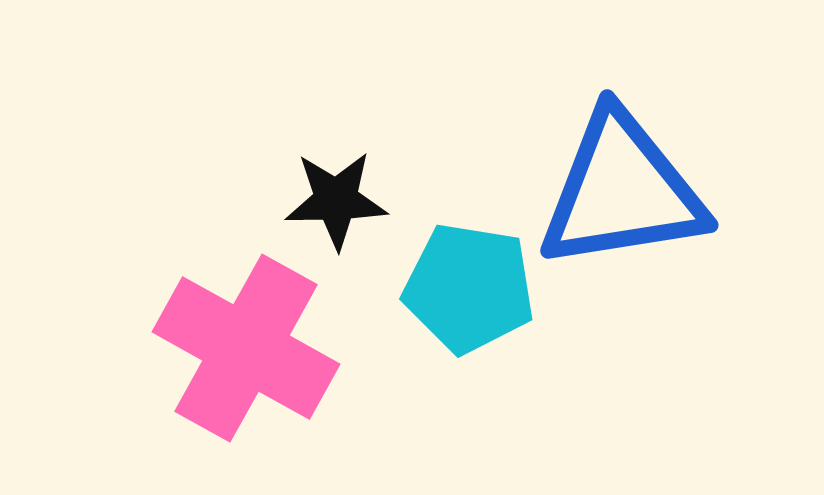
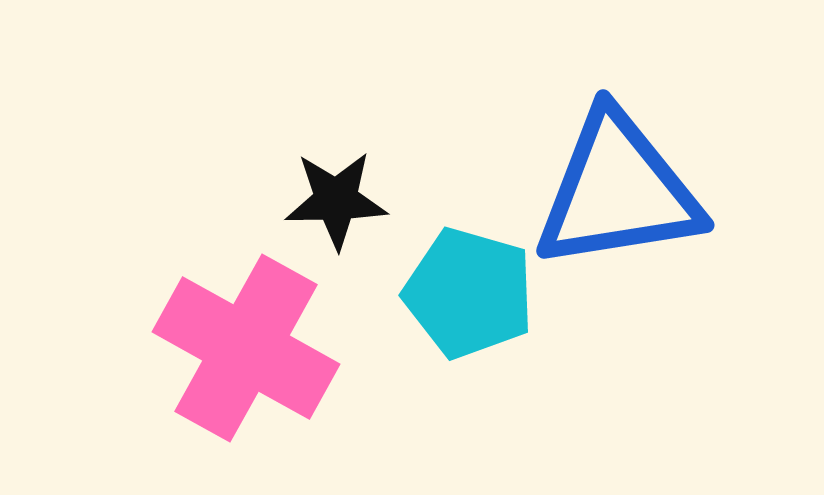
blue triangle: moved 4 px left
cyan pentagon: moved 5 px down; rotated 7 degrees clockwise
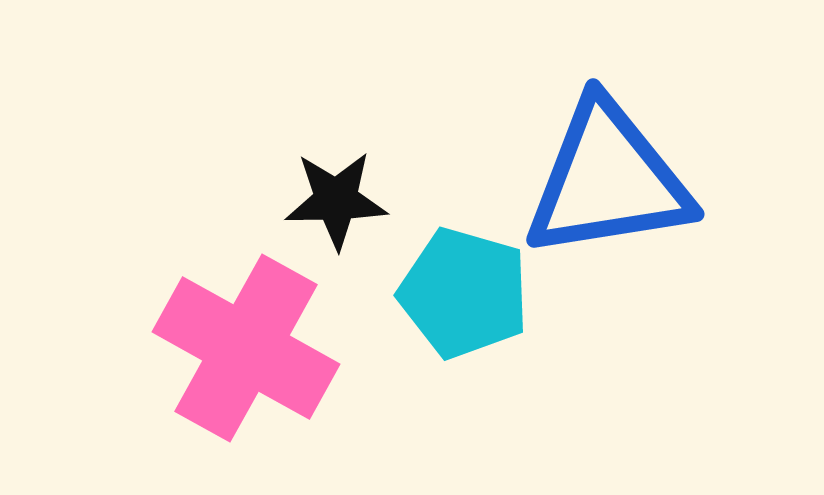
blue triangle: moved 10 px left, 11 px up
cyan pentagon: moved 5 px left
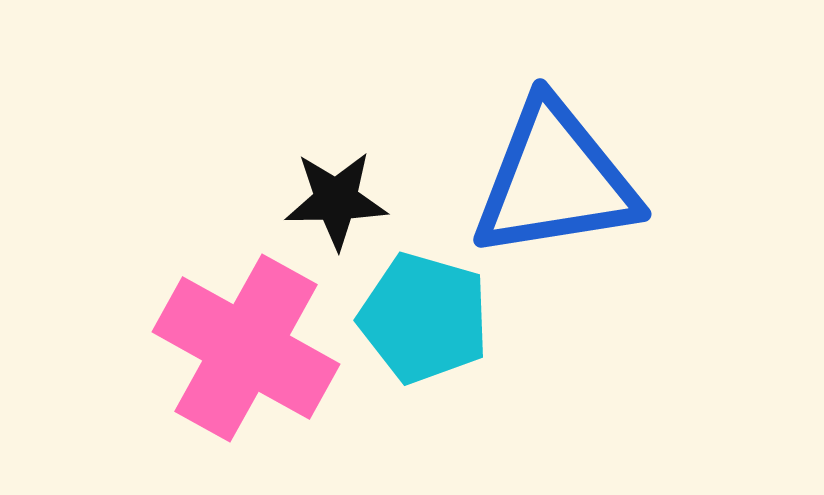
blue triangle: moved 53 px left
cyan pentagon: moved 40 px left, 25 px down
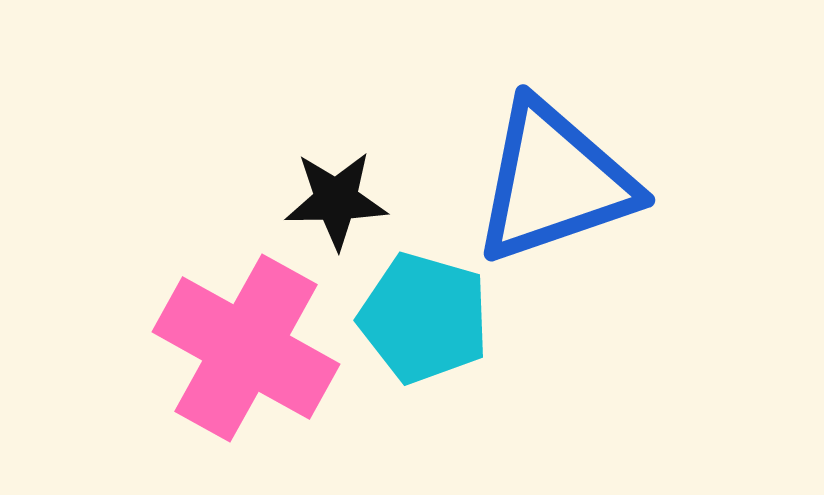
blue triangle: moved 1 px left, 2 px down; rotated 10 degrees counterclockwise
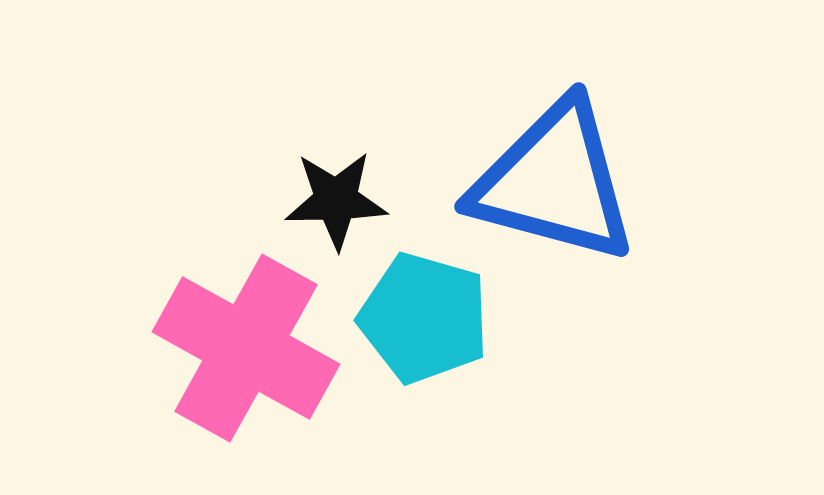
blue triangle: rotated 34 degrees clockwise
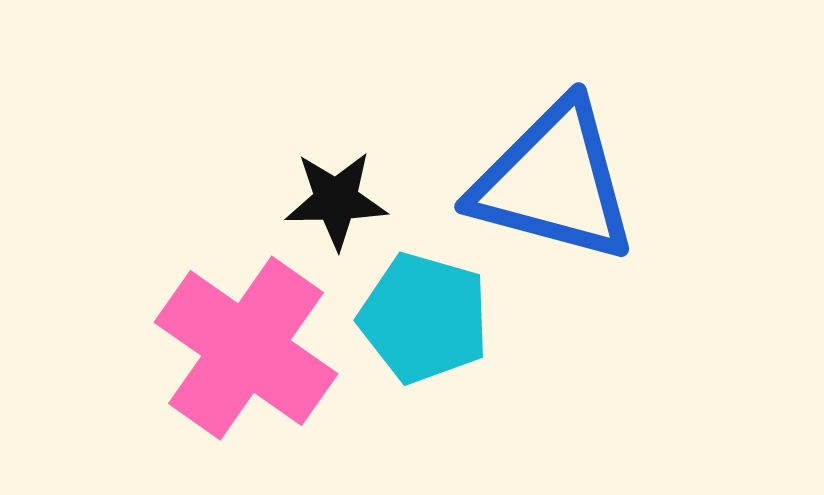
pink cross: rotated 6 degrees clockwise
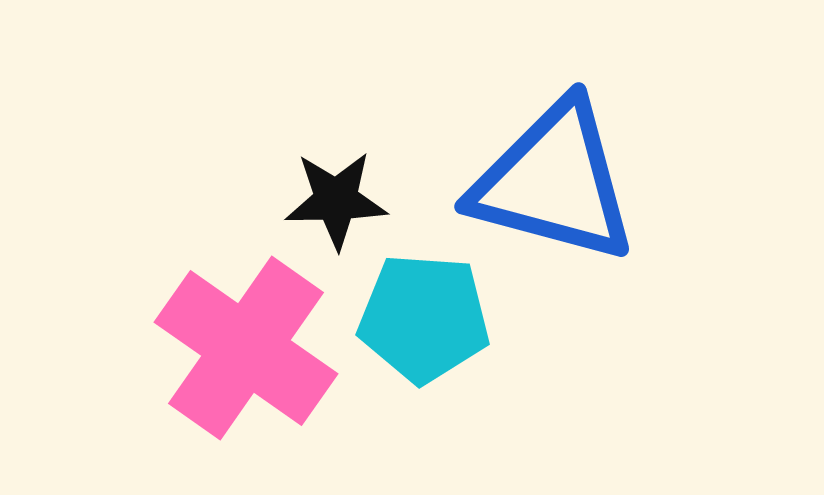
cyan pentagon: rotated 12 degrees counterclockwise
